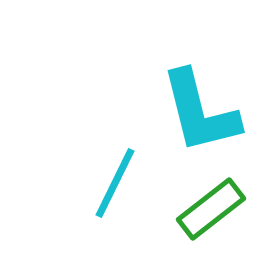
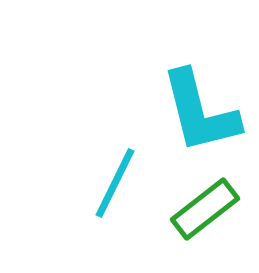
green rectangle: moved 6 px left
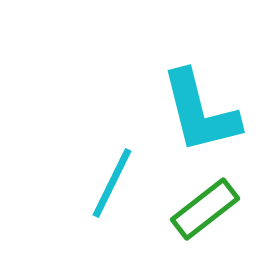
cyan line: moved 3 px left
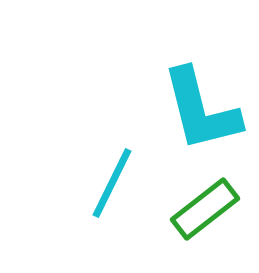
cyan L-shape: moved 1 px right, 2 px up
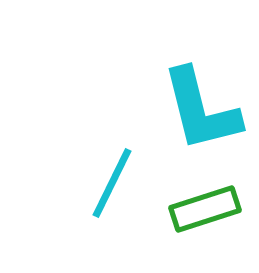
green rectangle: rotated 20 degrees clockwise
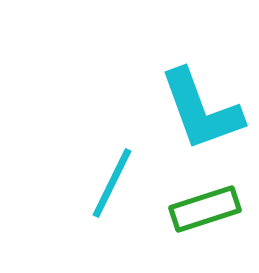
cyan L-shape: rotated 6 degrees counterclockwise
